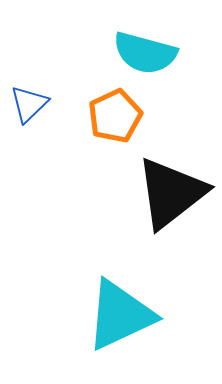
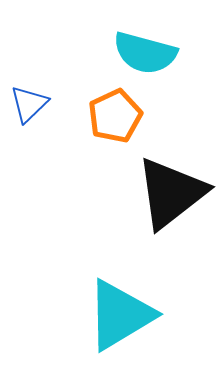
cyan triangle: rotated 6 degrees counterclockwise
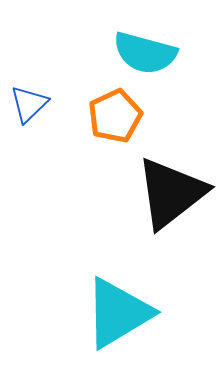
cyan triangle: moved 2 px left, 2 px up
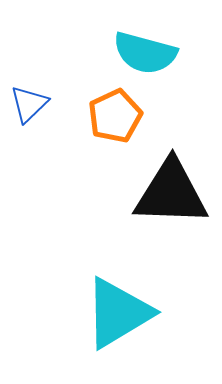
black triangle: rotated 40 degrees clockwise
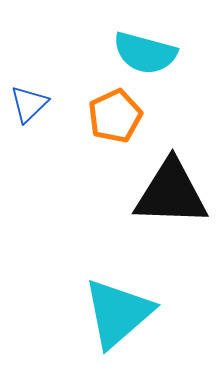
cyan triangle: rotated 10 degrees counterclockwise
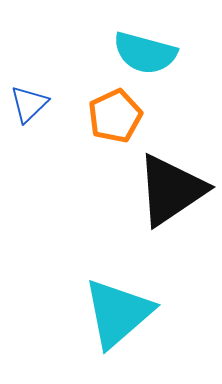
black triangle: moved 3 px up; rotated 36 degrees counterclockwise
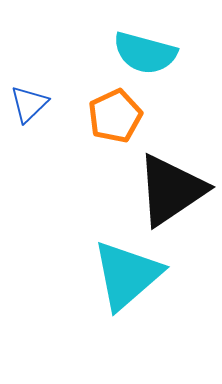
cyan triangle: moved 9 px right, 38 px up
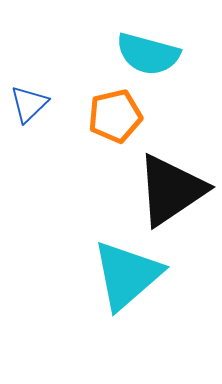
cyan semicircle: moved 3 px right, 1 px down
orange pentagon: rotated 12 degrees clockwise
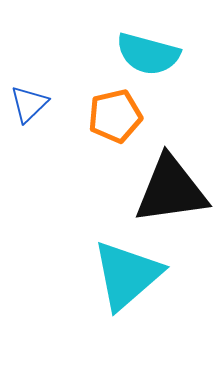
black triangle: rotated 26 degrees clockwise
